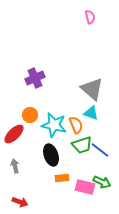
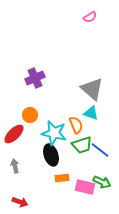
pink semicircle: rotated 72 degrees clockwise
cyan star: moved 8 px down
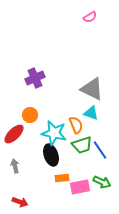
gray triangle: rotated 15 degrees counterclockwise
blue line: rotated 18 degrees clockwise
pink rectangle: moved 5 px left; rotated 24 degrees counterclockwise
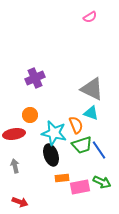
red ellipse: rotated 35 degrees clockwise
blue line: moved 1 px left
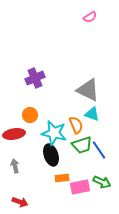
gray triangle: moved 4 px left, 1 px down
cyan triangle: moved 1 px right, 1 px down
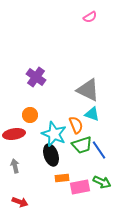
purple cross: moved 1 px right, 1 px up; rotated 30 degrees counterclockwise
cyan star: moved 1 px down; rotated 10 degrees clockwise
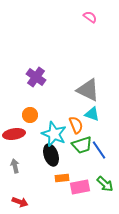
pink semicircle: rotated 112 degrees counterclockwise
green arrow: moved 3 px right, 2 px down; rotated 18 degrees clockwise
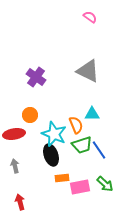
gray triangle: moved 19 px up
cyan triangle: rotated 21 degrees counterclockwise
red arrow: rotated 126 degrees counterclockwise
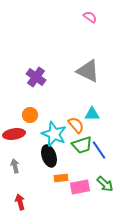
orange semicircle: rotated 18 degrees counterclockwise
black ellipse: moved 2 px left, 1 px down
orange rectangle: moved 1 px left
